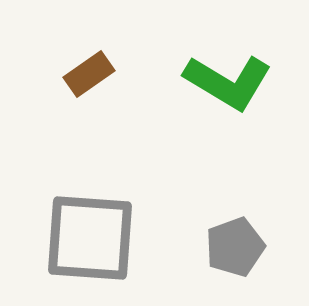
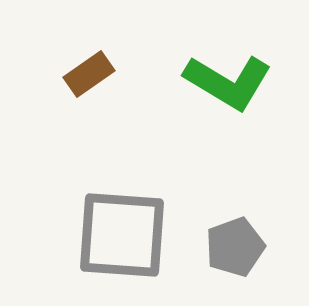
gray square: moved 32 px right, 3 px up
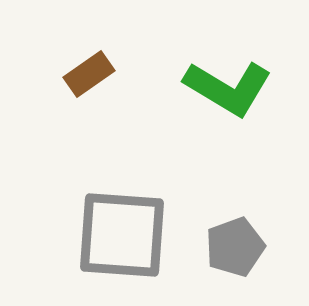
green L-shape: moved 6 px down
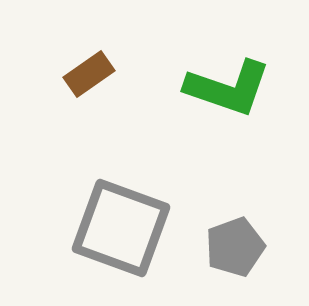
green L-shape: rotated 12 degrees counterclockwise
gray square: moved 1 px left, 7 px up; rotated 16 degrees clockwise
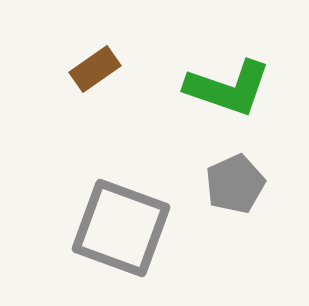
brown rectangle: moved 6 px right, 5 px up
gray pentagon: moved 63 px up; rotated 4 degrees counterclockwise
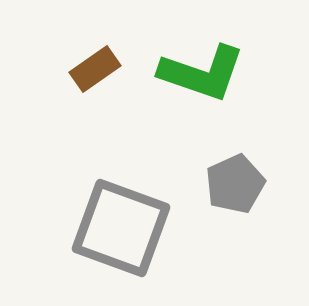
green L-shape: moved 26 px left, 15 px up
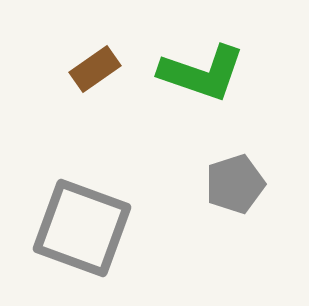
gray pentagon: rotated 6 degrees clockwise
gray square: moved 39 px left
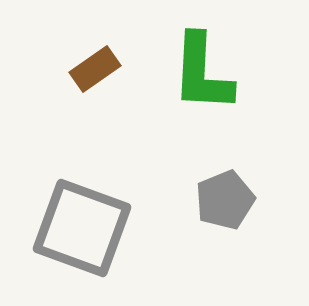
green L-shape: rotated 74 degrees clockwise
gray pentagon: moved 10 px left, 16 px down; rotated 4 degrees counterclockwise
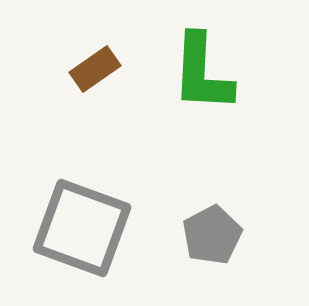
gray pentagon: moved 13 px left, 35 px down; rotated 6 degrees counterclockwise
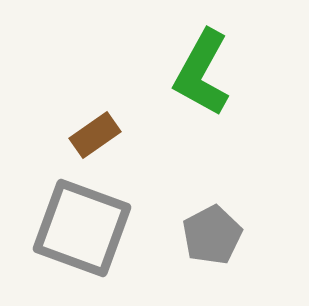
brown rectangle: moved 66 px down
green L-shape: rotated 26 degrees clockwise
